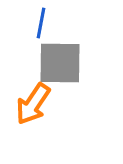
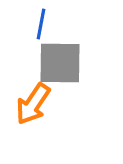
blue line: moved 1 px down
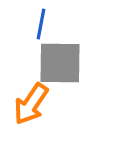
orange arrow: moved 2 px left
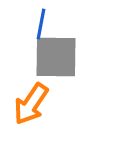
gray square: moved 4 px left, 6 px up
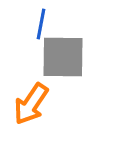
gray square: moved 7 px right
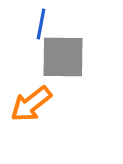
orange arrow: rotated 18 degrees clockwise
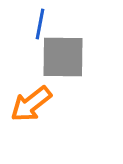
blue line: moved 1 px left
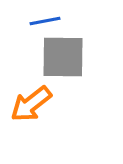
blue line: moved 5 px right, 3 px up; rotated 68 degrees clockwise
